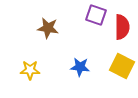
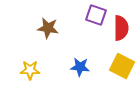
red semicircle: moved 1 px left, 1 px down
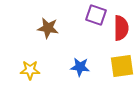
yellow square: rotated 35 degrees counterclockwise
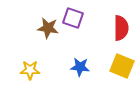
purple square: moved 23 px left, 3 px down
yellow square: rotated 30 degrees clockwise
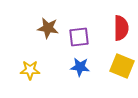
purple square: moved 6 px right, 19 px down; rotated 25 degrees counterclockwise
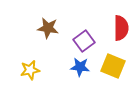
purple square: moved 5 px right, 4 px down; rotated 30 degrees counterclockwise
yellow square: moved 9 px left
yellow star: rotated 12 degrees counterclockwise
